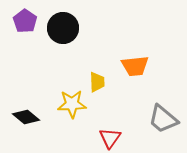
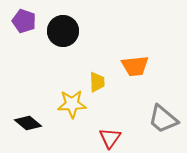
purple pentagon: moved 1 px left; rotated 15 degrees counterclockwise
black circle: moved 3 px down
black diamond: moved 2 px right, 6 px down
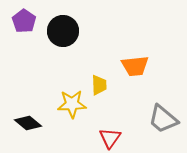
purple pentagon: rotated 15 degrees clockwise
yellow trapezoid: moved 2 px right, 3 px down
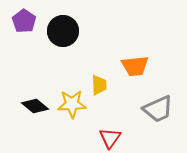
gray trapezoid: moved 5 px left, 10 px up; rotated 64 degrees counterclockwise
black diamond: moved 7 px right, 17 px up
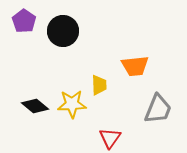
gray trapezoid: rotated 44 degrees counterclockwise
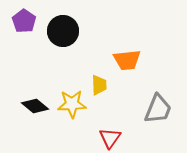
orange trapezoid: moved 8 px left, 6 px up
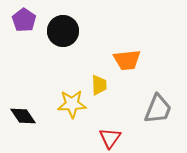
purple pentagon: moved 1 px up
black diamond: moved 12 px left, 10 px down; rotated 16 degrees clockwise
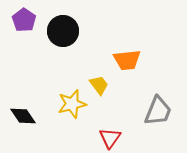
yellow trapezoid: rotated 35 degrees counterclockwise
yellow star: rotated 12 degrees counterclockwise
gray trapezoid: moved 2 px down
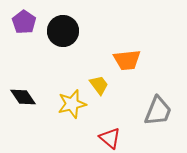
purple pentagon: moved 2 px down
black diamond: moved 19 px up
red triangle: rotated 25 degrees counterclockwise
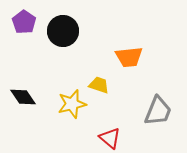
orange trapezoid: moved 2 px right, 3 px up
yellow trapezoid: rotated 35 degrees counterclockwise
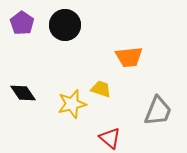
purple pentagon: moved 2 px left, 1 px down
black circle: moved 2 px right, 6 px up
yellow trapezoid: moved 2 px right, 4 px down
black diamond: moved 4 px up
